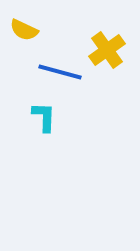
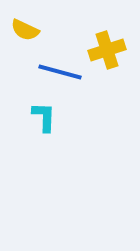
yellow semicircle: moved 1 px right
yellow cross: rotated 18 degrees clockwise
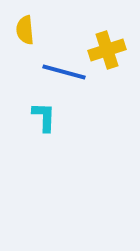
yellow semicircle: rotated 60 degrees clockwise
blue line: moved 4 px right
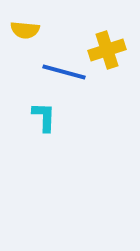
yellow semicircle: rotated 80 degrees counterclockwise
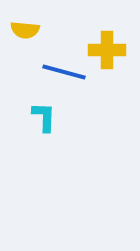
yellow cross: rotated 18 degrees clockwise
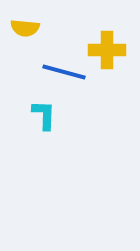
yellow semicircle: moved 2 px up
cyan L-shape: moved 2 px up
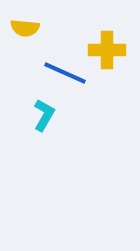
blue line: moved 1 px right, 1 px down; rotated 9 degrees clockwise
cyan L-shape: rotated 28 degrees clockwise
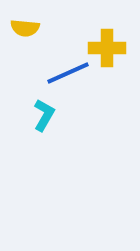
yellow cross: moved 2 px up
blue line: moved 3 px right; rotated 48 degrees counterclockwise
